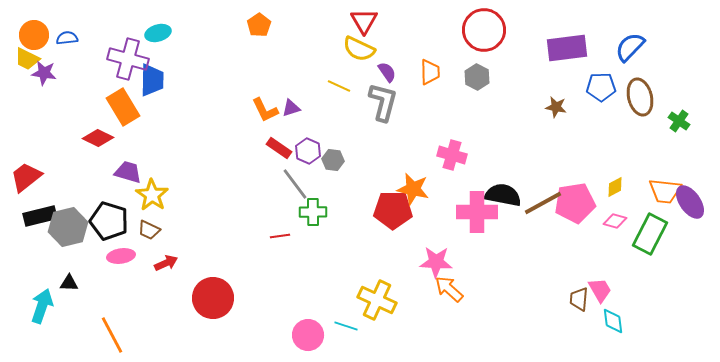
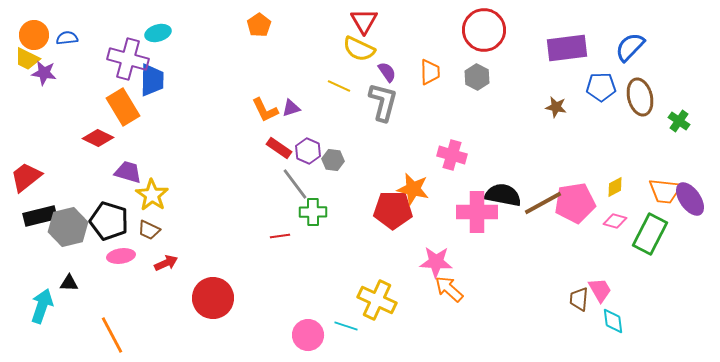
purple ellipse at (690, 202): moved 3 px up
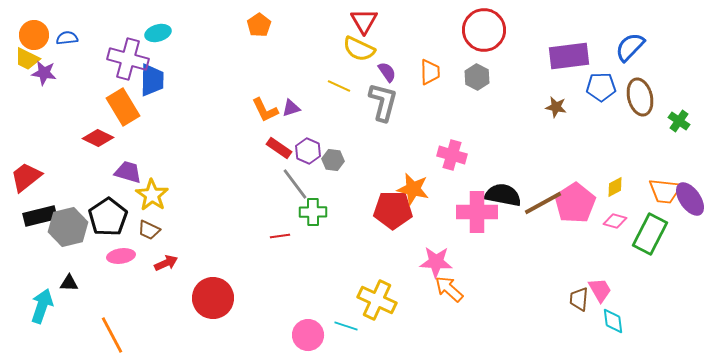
purple rectangle at (567, 48): moved 2 px right, 8 px down
pink pentagon at (575, 203): rotated 24 degrees counterclockwise
black pentagon at (109, 221): moved 1 px left, 4 px up; rotated 21 degrees clockwise
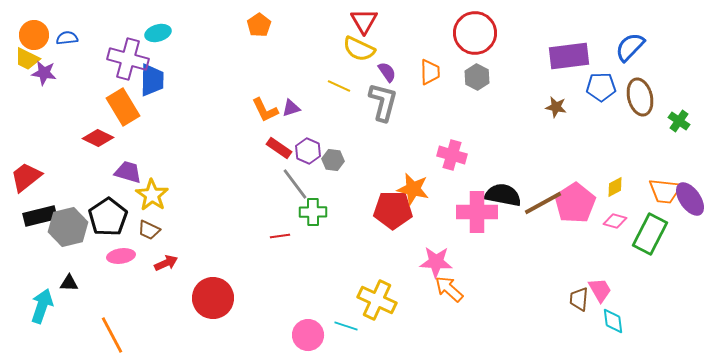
red circle at (484, 30): moved 9 px left, 3 px down
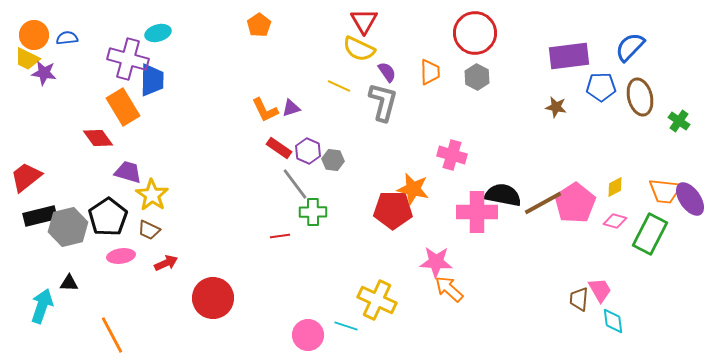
red diamond at (98, 138): rotated 28 degrees clockwise
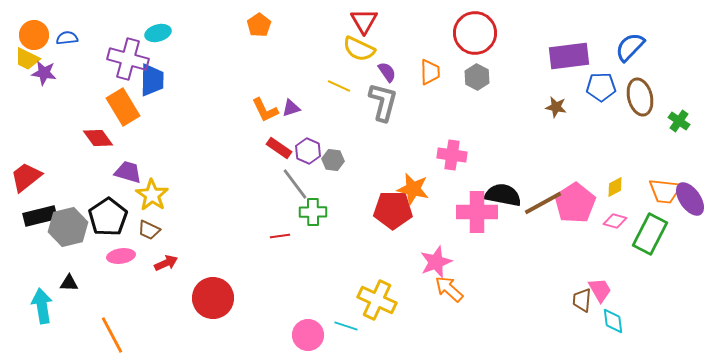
pink cross at (452, 155): rotated 8 degrees counterclockwise
pink star at (436, 262): rotated 24 degrees counterclockwise
brown trapezoid at (579, 299): moved 3 px right, 1 px down
cyan arrow at (42, 306): rotated 28 degrees counterclockwise
